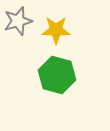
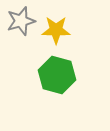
gray star: moved 3 px right
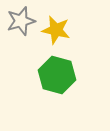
yellow star: rotated 12 degrees clockwise
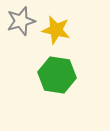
green hexagon: rotated 6 degrees counterclockwise
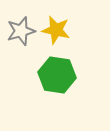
gray star: moved 10 px down
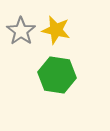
gray star: rotated 20 degrees counterclockwise
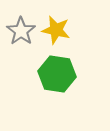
green hexagon: moved 1 px up
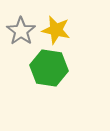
green hexagon: moved 8 px left, 6 px up
